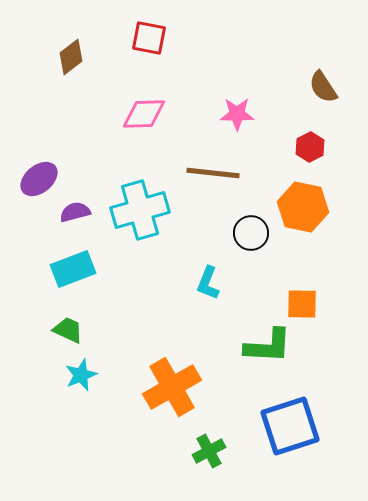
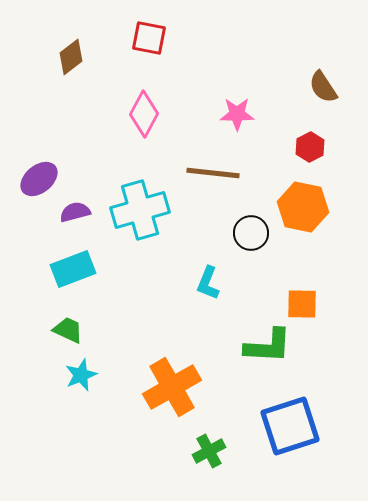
pink diamond: rotated 60 degrees counterclockwise
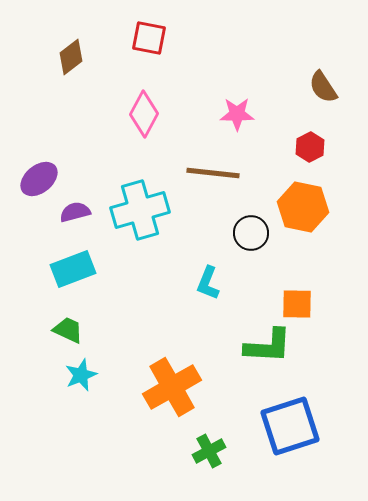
orange square: moved 5 px left
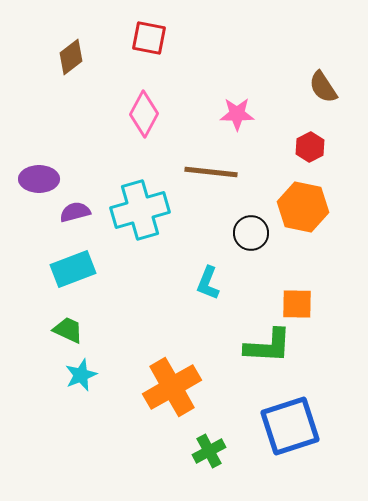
brown line: moved 2 px left, 1 px up
purple ellipse: rotated 39 degrees clockwise
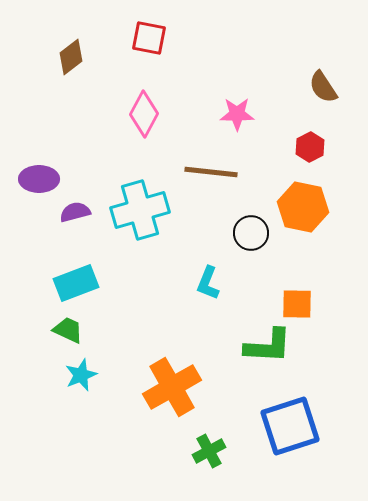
cyan rectangle: moved 3 px right, 14 px down
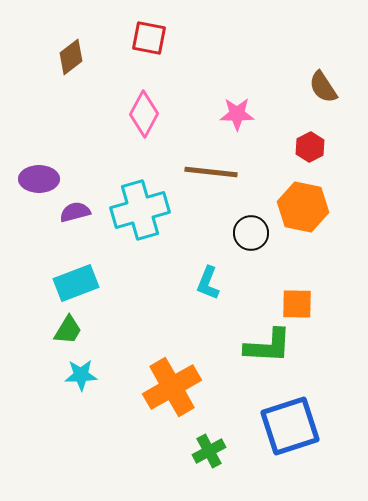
green trapezoid: rotated 96 degrees clockwise
cyan star: rotated 20 degrees clockwise
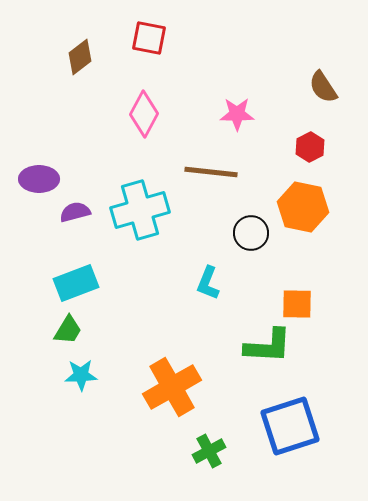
brown diamond: moved 9 px right
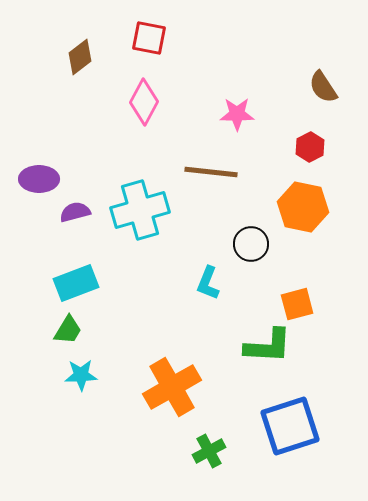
pink diamond: moved 12 px up
black circle: moved 11 px down
orange square: rotated 16 degrees counterclockwise
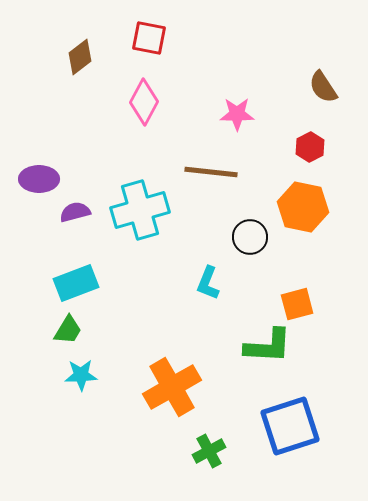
black circle: moved 1 px left, 7 px up
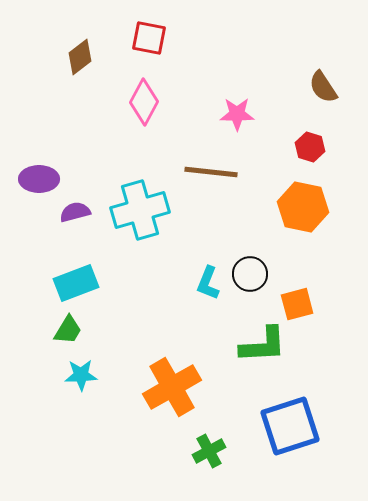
red hexagon: rotated 16 degrees counterclockwise
black circle: moved 37 px down
green L-shape: moved 5 px left, 1 px up; rotated 6 degrees counterclockwise
